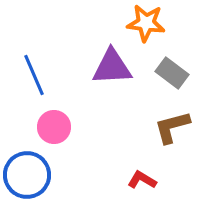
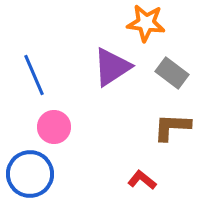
purple triangle: rotated 30 degrees counterclockwise
brown L-shape: rotated 18 degrees clockwise
blue circle: moved 3 px right, 1 px up
red L-shape: rotated 8 degrees clockwise
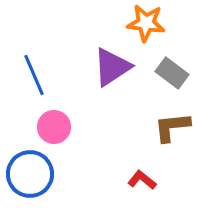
brown L-shape: rotated 9 degrees counterclockwise
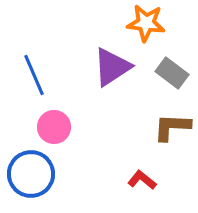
brown L-shape: rotated 9 degrees clockwise
blue circle: moved 1 px right
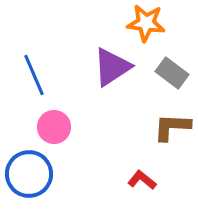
blue circle: moved 2 px left
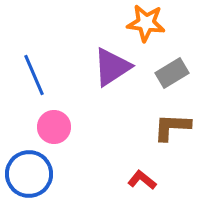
gray rectangle: rotated 68 degrees counterclockwise
